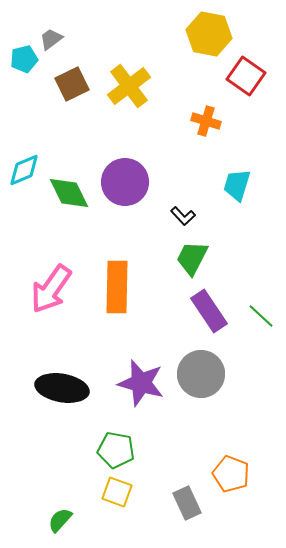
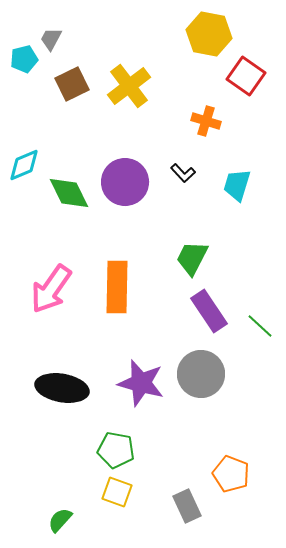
gray trapezoid: rotated 25 degrees counterclockwise
cyan diamond: moved 5 px up
black L-shape: moved 43 px up
green line: moved 1 px left, 10 px down
gray rectangle: moved 3 px down
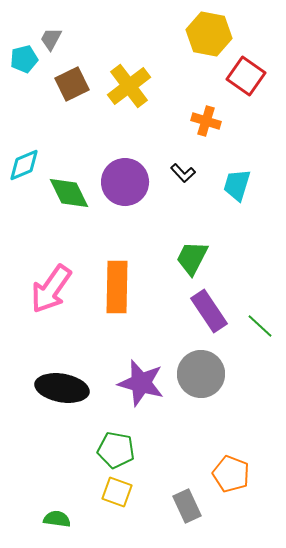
green semicircle: moved 3 px left, 1 px up; rotated 56 degrees clockwise
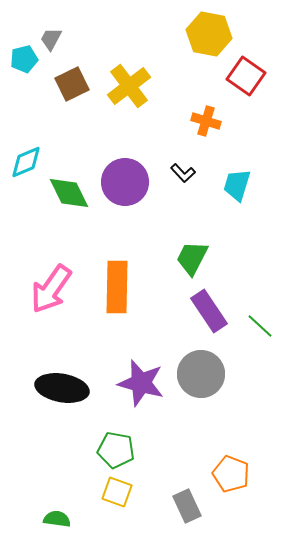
cyan diamond: moved 2 px right, 3 px up
